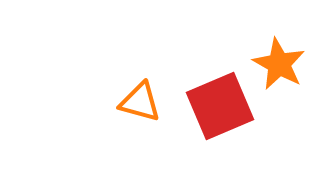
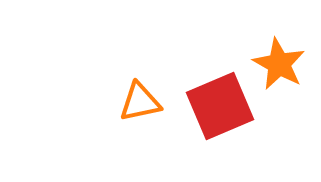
orange triangle: rotated 27 degrees counterclockwise
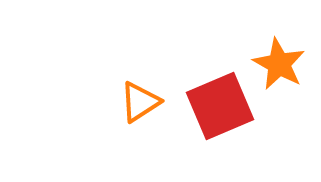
orange triangle: rotated 21 degrees counterclockwise
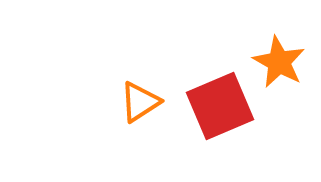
orange star: moved 2 px up
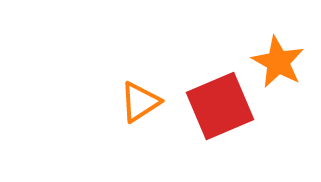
orange star: moved 1 px left
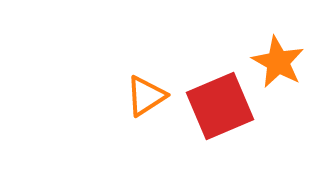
orange triangle: moved 6 px right, 6 px up
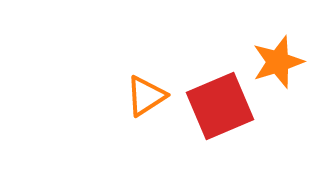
orange star: rotated 26 degrees clockwise
